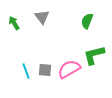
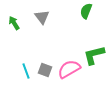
green semicircle: moved 1 px left, 10 px up
gray square: rotated 16 degrees clockwise
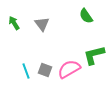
green semicircle: moved 5 px down; rotated 56 degrees counterclockwise
gray triangle: moved 7 px down
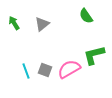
gray triangle: rotated 28 degrees clockwise
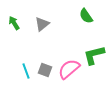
pink semicircle: rotated 10 degrees counterclockwise
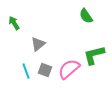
gray triangle: moved 4 px left, 20 px down
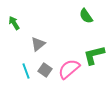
gray square: rotated 16 degrees clockwise
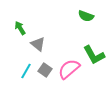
green semicircle: rotated 35 degrees counterclockwise
green arrow: moved 6 px right, 5 px down
gray triangle: rotated 42 degrees counterclockwise
green L-shape: rotated 105 degrees counterclockwise
cyan line: rotated 49 degrees clockwise
